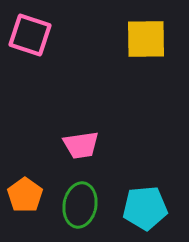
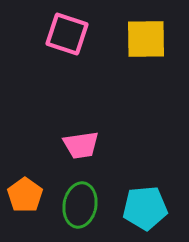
pink square: moved 37 px right, 1 px up
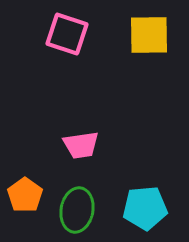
yellow square: moved 3 px right, 4 px up
green ellipse: moved 3 px left, 5 px down
